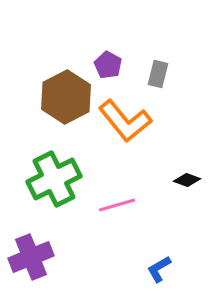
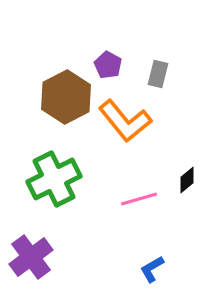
black diamond: rotated 60 degrees counterclockwise
pink line: moved 22 px right, 6 px up
purple cross: rotated 15 degrees counterclockwise
blue L-shape: moved 7 px left
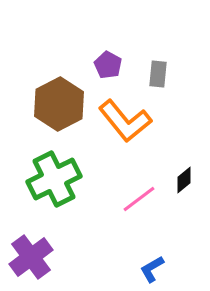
gray rectangle: rotated 8 degrees counterclockwise
brown hexagon: moved 7 px left, 7 px down
black diamond: moved 3 px left
pink line: rotated 21 degrees counterclockwise
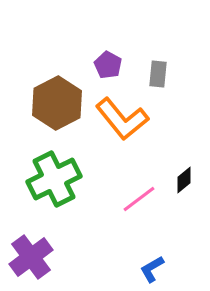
brown hexagon: moved 2 px left, 1 px up
orange L-shape: moved 3 px left, 2 px up
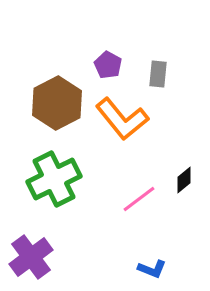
blue L-shape: rotated 128 degrees counterclockwise
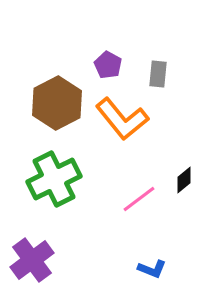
purple cross: moved 1 px right, 3 px down
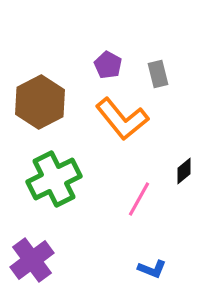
gray rectangle: rotated 20 degrees counterclockwise
brown hexagon: moved 17 px left, 1 px up
black diamond: moved 9 px up
pink line: rotated 24 degrees counterclockwise
